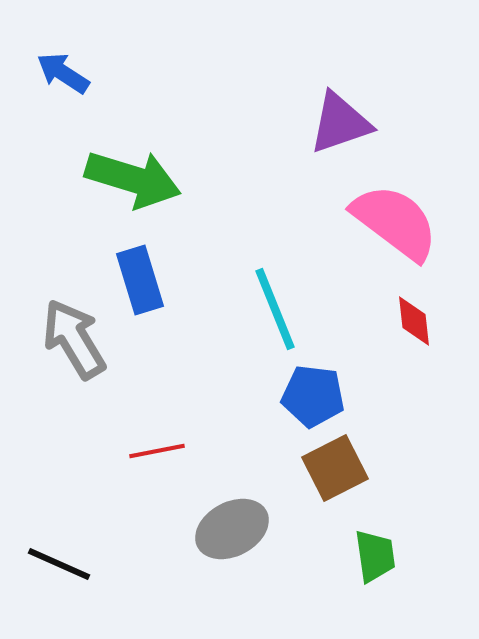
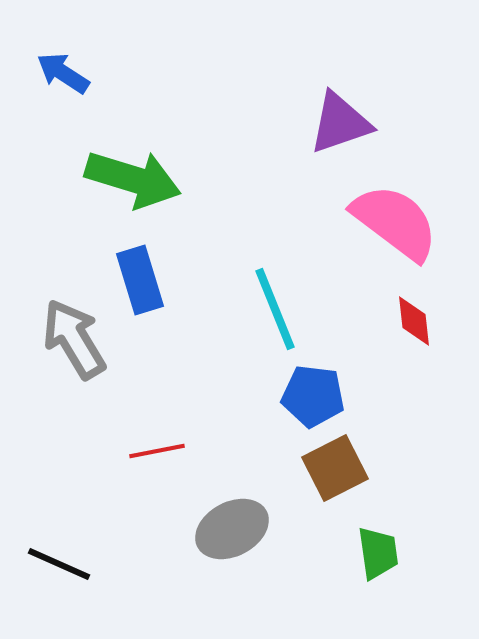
green trapezoid: moved 3 px right, 3 px up
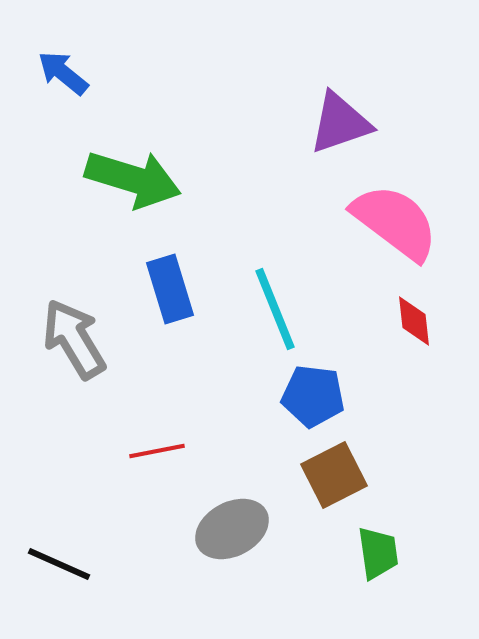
blue arrow: rotated 6 degrees clockwise
blue rectangle: moved 30 px right, 9 px down
brown square: moved 1 px left, 7 px down
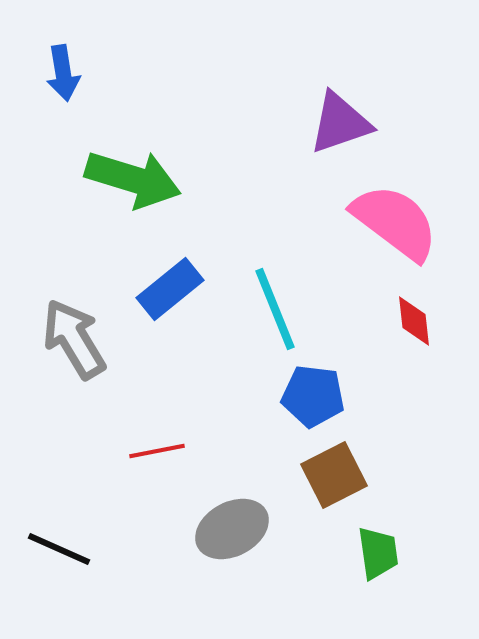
blue arrow: rotated 138 degrees counterclockwise
blue rectangle: rotated 68 degrees clockwise
black line: moved 15 px up
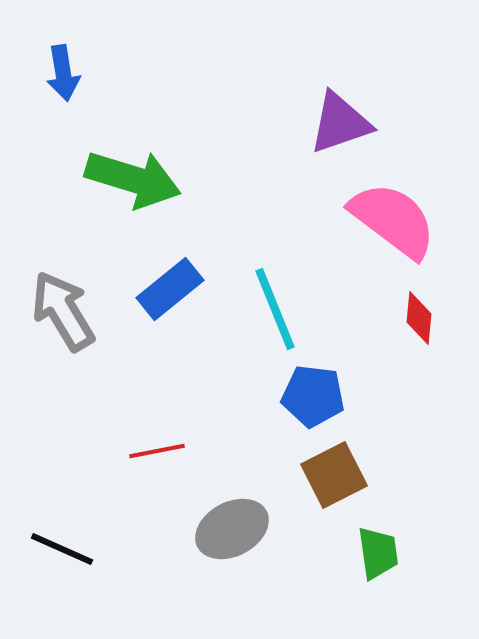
pink semicircle: moved 2 px left, 2 px up
red diamond: moved 5 px right, 3 px up; rotated 12 degrees clockwise
gray arrow: moved 11 px left, 28 px up
black line: moved 3 px right
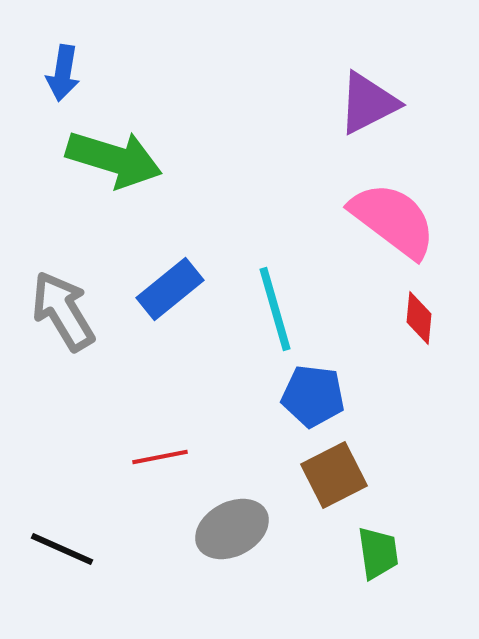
blue arrow: rotated 18 degrees clockwise
purple triangle: moved 28 px right, 20 px up; rotated 8 degrees counterclockwise
green arrow: moved 19 px left, 20 px up
cyan line: rotated 6 degrees clockwise
red line: moved 3 px right, 6 px down
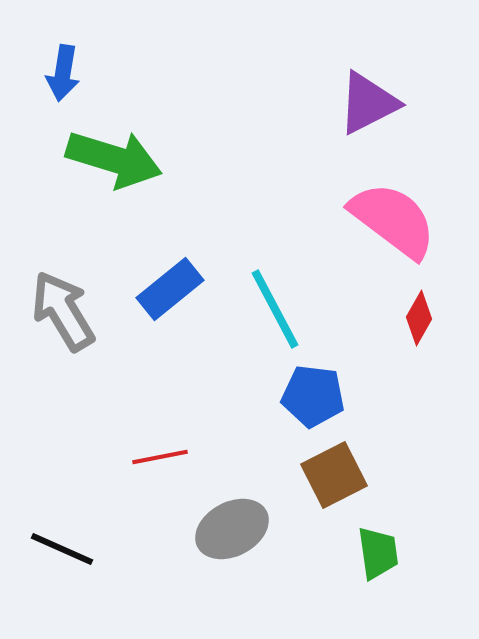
cyan line: rotated 12 degrees counterclockwise
red diamond: rotated 24 degrees clockwise
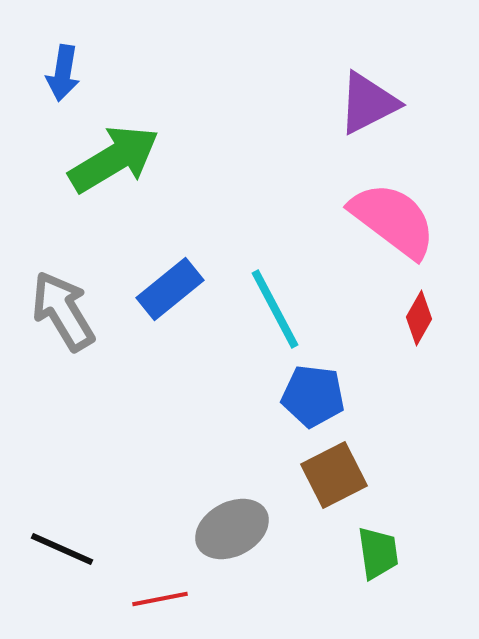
green arrow: rotated 48 degrees counterclockwise
red line: moved 142 px down
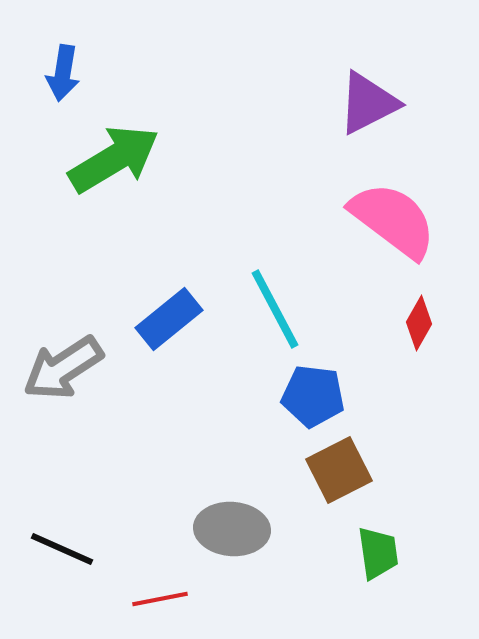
blue rectangle: moved 1 px left, 30 px down
gray arrow: moved 57 px down; rotated 92 degrees counterclockwise
red diamond: moved 5 px down
brown square: moved 5 px right, 5 px up
gray ellipse: rotated 32 degrees clockwise
